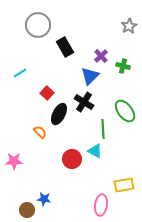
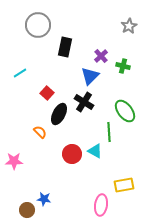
black rectangle: rotated 42 degrees clockwise
green line: moved 6 px right, 3 px down
red circle: moved 5 px up
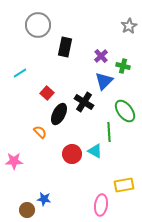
blue triangle: moved 14 px right, 5 px down
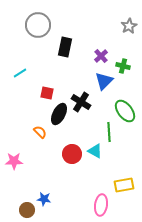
red square: rotated 32 degrees counterclockwise
black cross: moved 3 px left
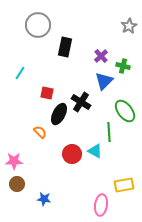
cyan line: rotated 24 degrees counterclockwise
brown circle: moved 10 px left, 26 px up
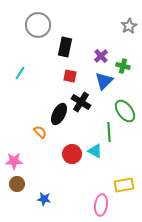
red square: moved 23 px right, 17 px up
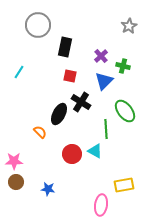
cyan line: moved 1 px left, 1 px up
green line: moved 3 px left, 3 px up
brown circle: moved 1 px left, 2 px up
blue star: moved 4 px right, 10 px up
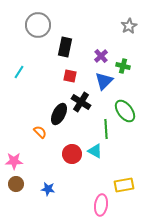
brown circle: moved 2 px down
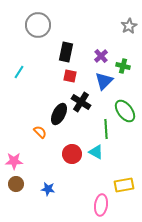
black rectangle: moved 1 px right, 5 px down
cyan triangle: moved 1 px right, 1 px down
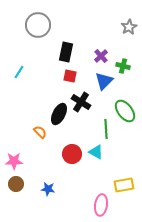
gray star: moved 1 px down
